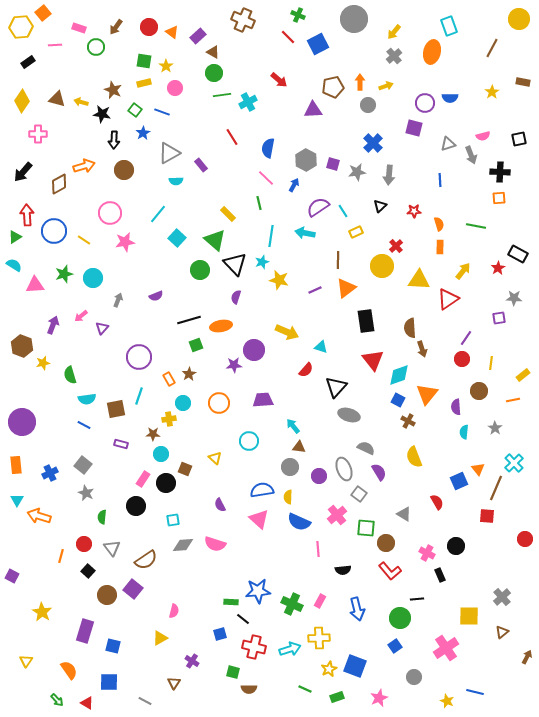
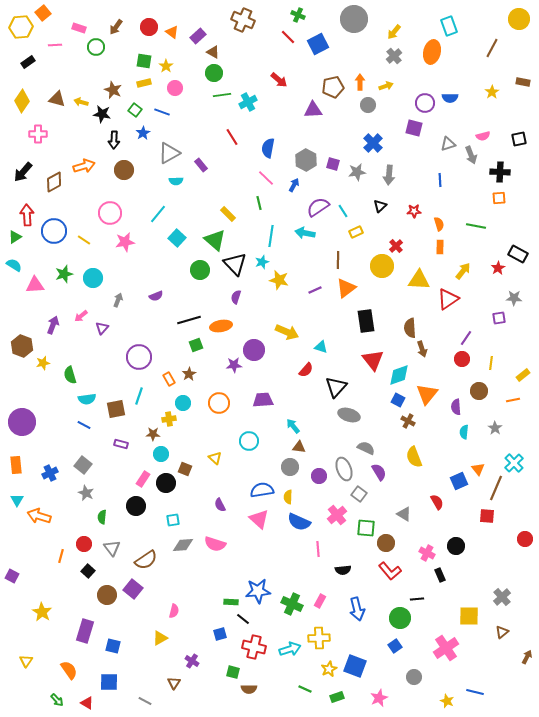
brown diamond at (59, 184): moved 5 px left, 2 px up
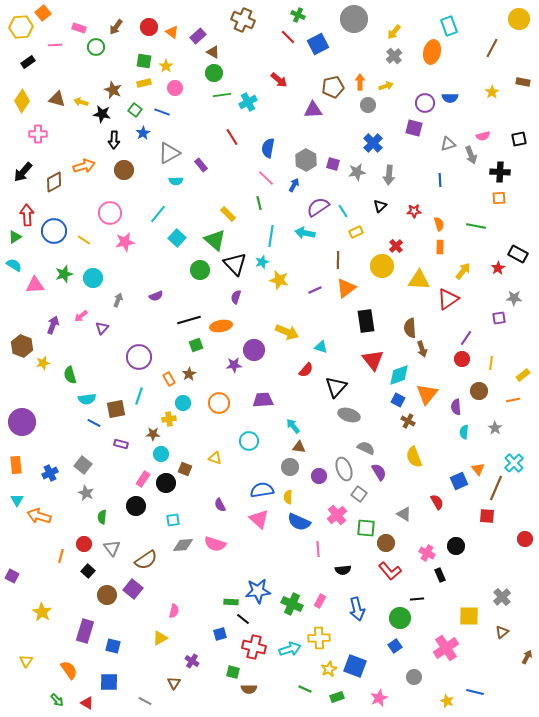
blue line at (84, 425): moved 10 px right, 2 px up
yellow triangle at (215, 458): rotated 24 degrees counterclockwise
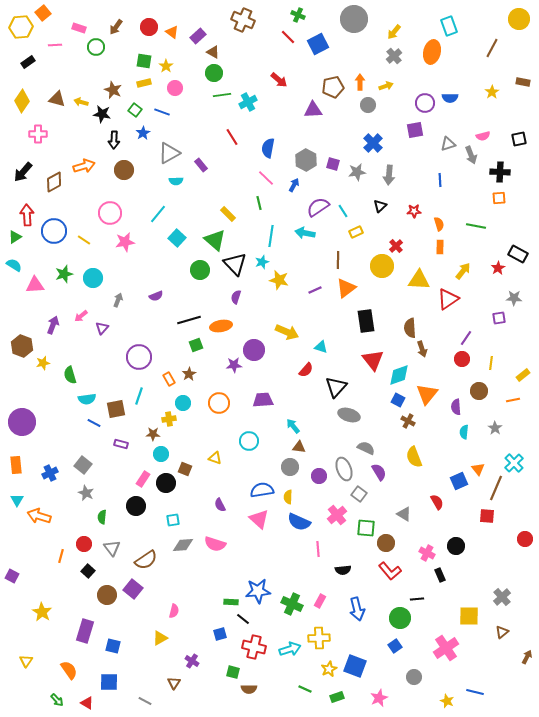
purple square at (414, 128): moved 1 px right, 2 px down; rotated 24 degrees counterclockwise
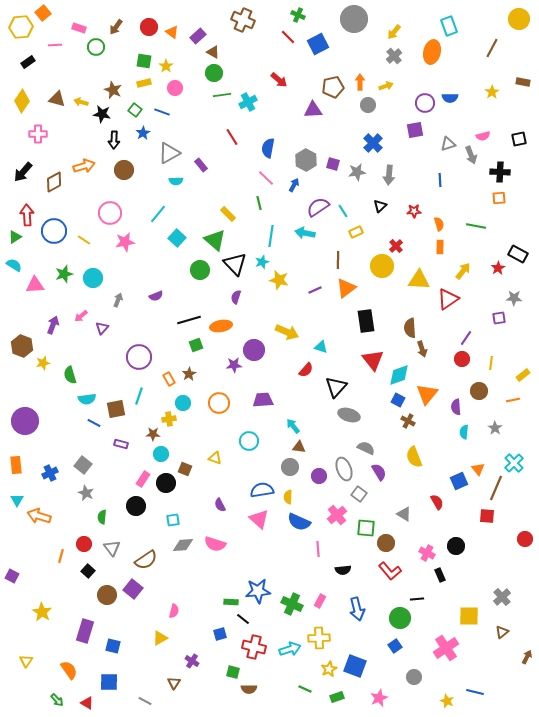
purple circle at (22, 422): moved 3 px right, 1 px up
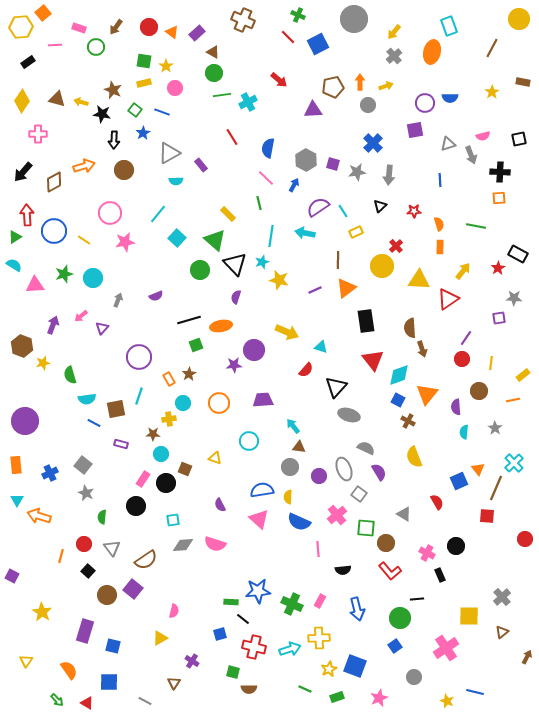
purple rectangle at (198, 36): moved 1 px left, 3 px up
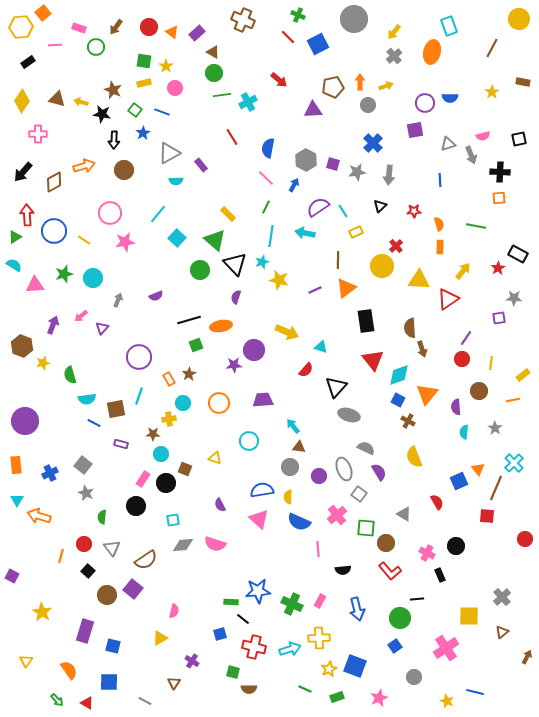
green line at (259, 203): moved 7 px right, 4 px down; rotated 40 degrees clockwise
